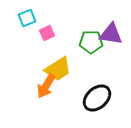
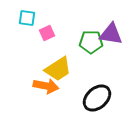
cyan square: rotated 30 degrees clockwise
orange arrow: rotated 110 degrees counterclockwise
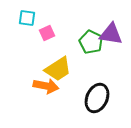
green pentagon: rotated 25 degrees clockwise
black ellipse: rotated 24 degrees counterclockwise
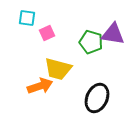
purple triangle: moved 2 px right
green pentagon: rotated 10 degrees counterclockwise
yellow trapezoid: rotated 48 degrees clockwise
orange arrow: moved 6 px left; rotated 30 degrees counterclockwise
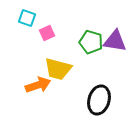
cyan square: rotated 12 degrees clockwise
purple triangle: moved 2 px right, 7 px down
orange arrow: moved 2 px left, 1 px up
black ellipse: moved 2 px right, 2 px down; rotated 8 degrees counterclockwise
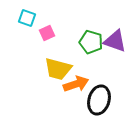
purple triangle: rotated 10 degrees clockwise
orange arrow: moved 38 px right, 1 px up
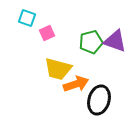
green pentagon: rotated 30 degrees counterclockwise
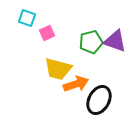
black ellipse: rotated 12 degrees clockwise
